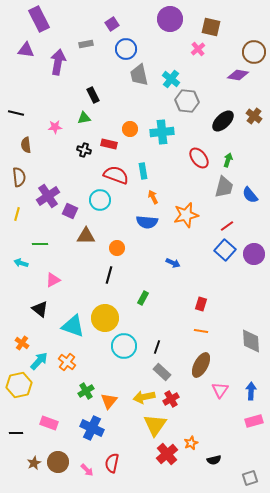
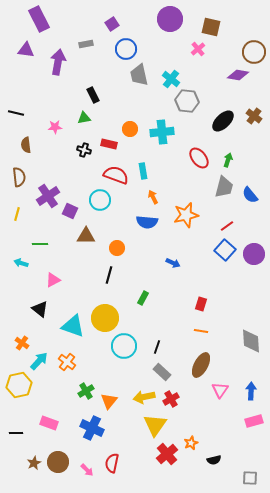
gray square at (250, 478): rotated 21 degrees clockwise
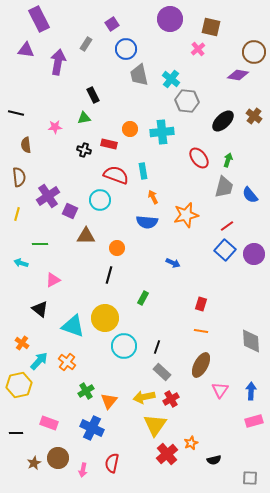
gray rectangle at (86, 44): rotated 48 degrees counterclockwise
brown circle at (58, 462): moved 4 px up
pink arrow at (87, 470): moved 4 px left; rotated 56 degrees clockwise
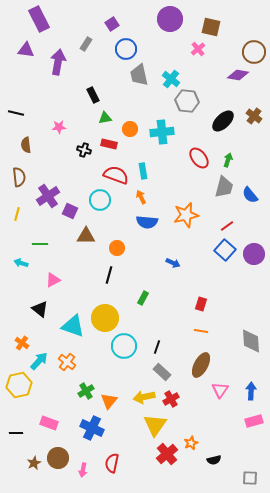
green triangle at (84, 118): moved 21 px right
pink star at (55, 127): moved 4 px right
orange arrow at (153, 197): moved 12 px left
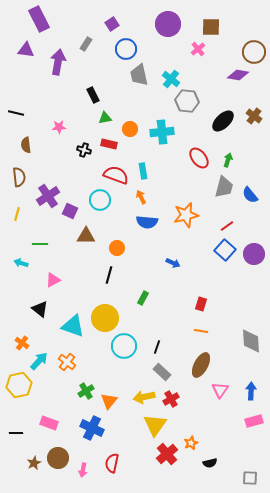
purple circle at (170, 19): moved 2 px left, 5 px down
brown square at (211, 27): rotated 12 degrees counterclockwise
black semicircle at (214, 460): moved 4 px left, 3 px down
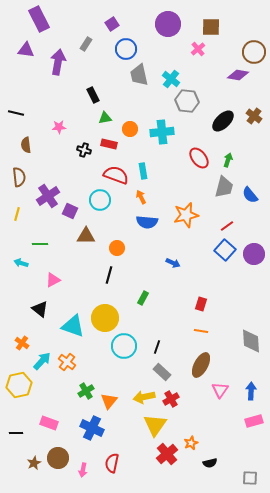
cyan arrow at (39, 361): moved 3 px right
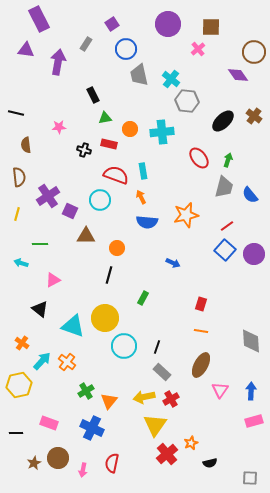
purple diamond at (238, 75): rotated 45 degrees clockwise
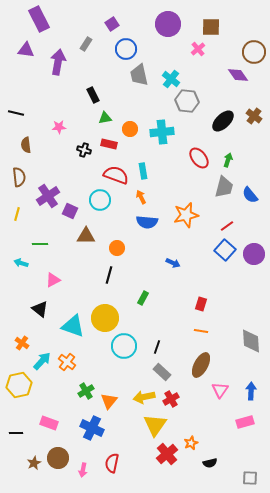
pink rectangle at (254, 421): moved 9 px left, 1 px down
